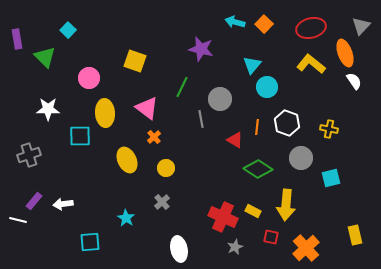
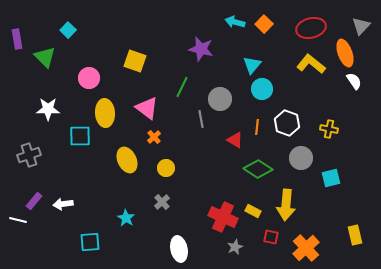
cyan circle at (267, 87): moved 5 px left, 2 px down
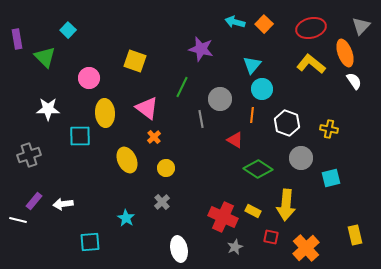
orange line at (257, 127): moved 5 px left, 12 px up
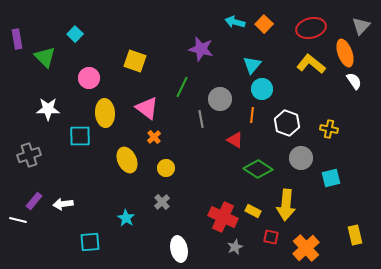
cyan square at (68, 30): moved 7 px right, 4 px down
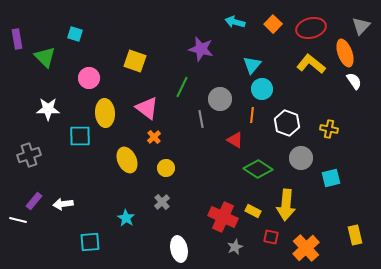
orange square at (264, 24): moved 9 px right
cyan square at (75, 34): rotated 28 degrees counterclockwise
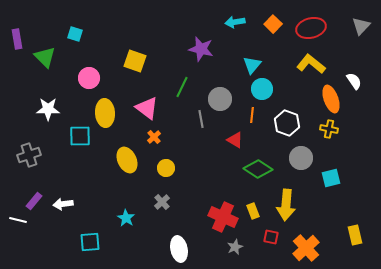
cyan arrow at (235, 22): rotated 24 degrees counterclockwise
orange ellipse at (345, 53): moved 14 px left, 46 px down
yellow rectangle at (253, 211): rotated 42 degrees clockwise
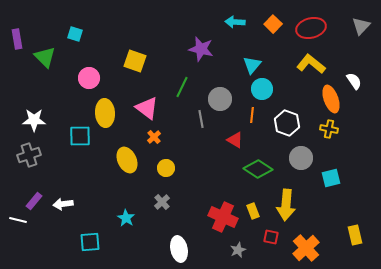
cyan arrow at (235, 22): rotated 12 degrees clockwise
white star at (48, 109): moved 14 px left, 11 px down
gray star at (235, 247): moved 3 px right, 3 px down
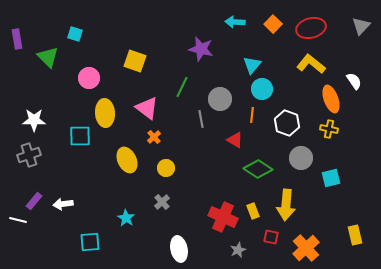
green triangle at (45, 57): moved 3 px right
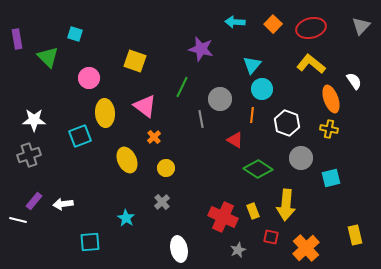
pink triangle at (147, 108): moved 2 px left, 2 px up
cyan square at (80, 136): rotated 20 degrees counterclockwise
